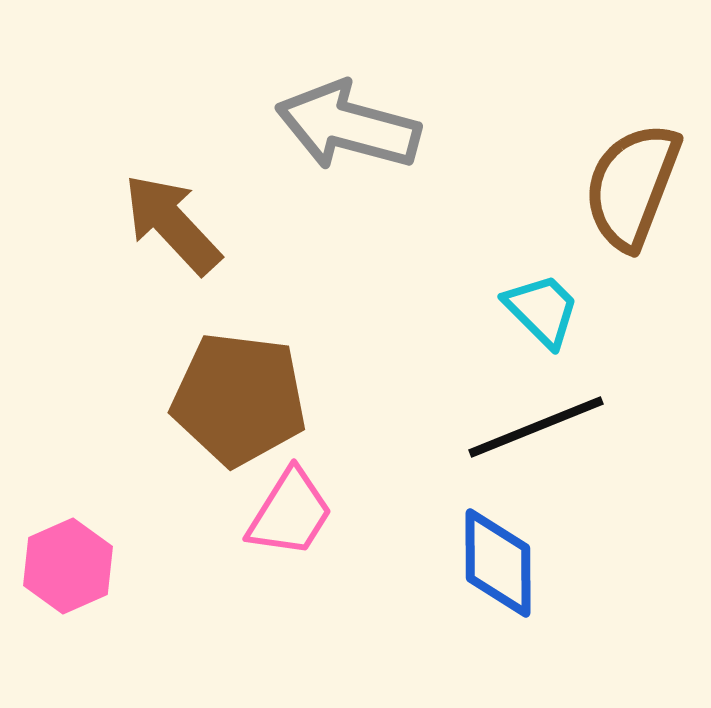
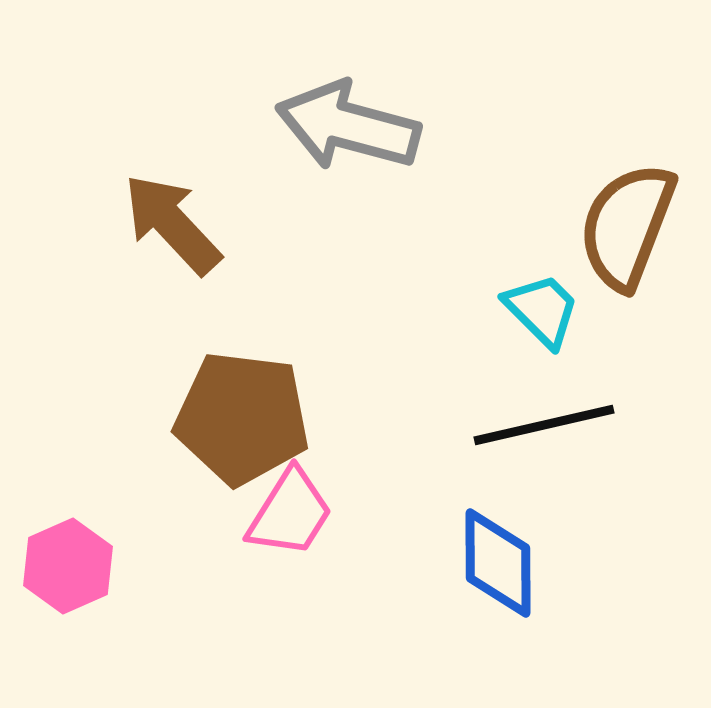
brown semicircle: moved 5 px left, 40 px down
brown pentagon: moved 3 px right, 19 px down
black line: moved 8 px right, 2 px up; rotated 9 degrees clockwise
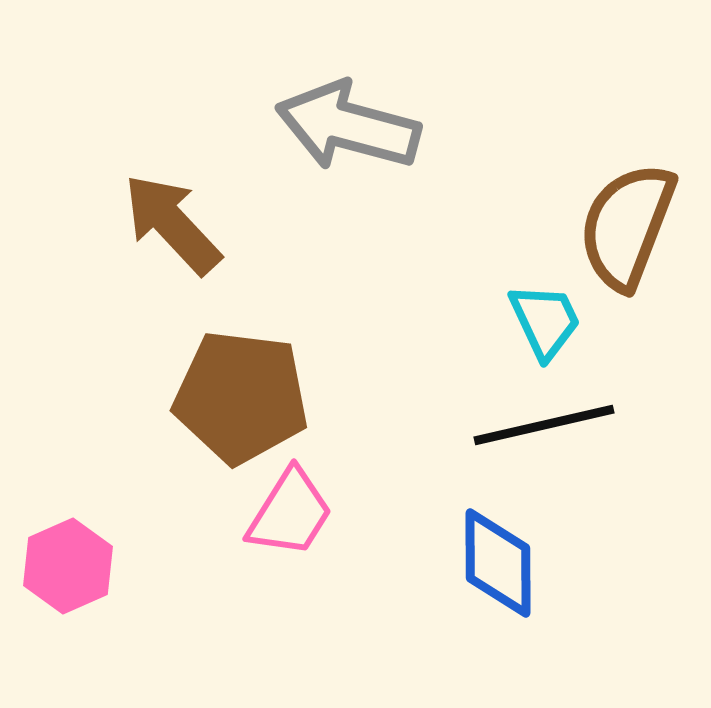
cyan trapezoid: moved 3 px right, 11 px down; rotated 20 degrees clockwise
brown pentagon: moved 1 px left, 21 px up
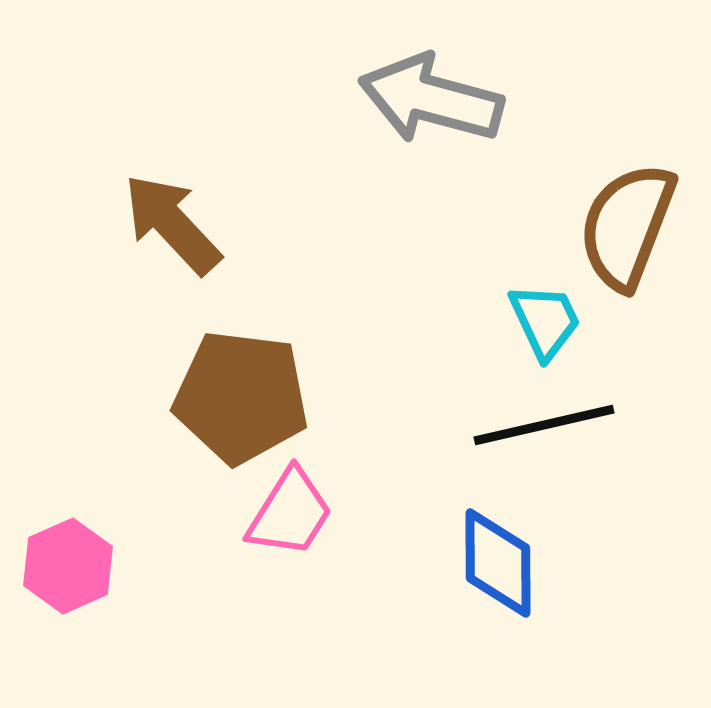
gray arrow: moved 83 px right, 27 px up
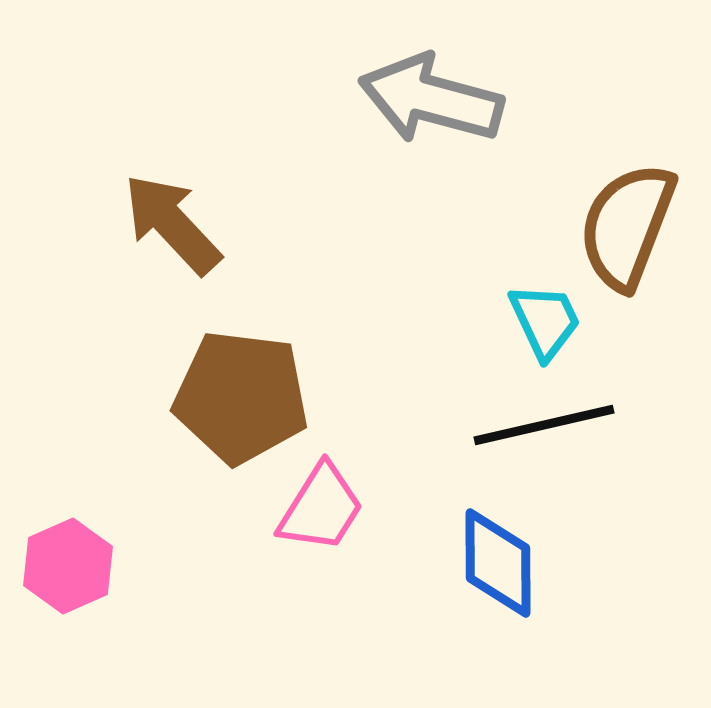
pink trapezoid: moved 31 px right, 5 px up
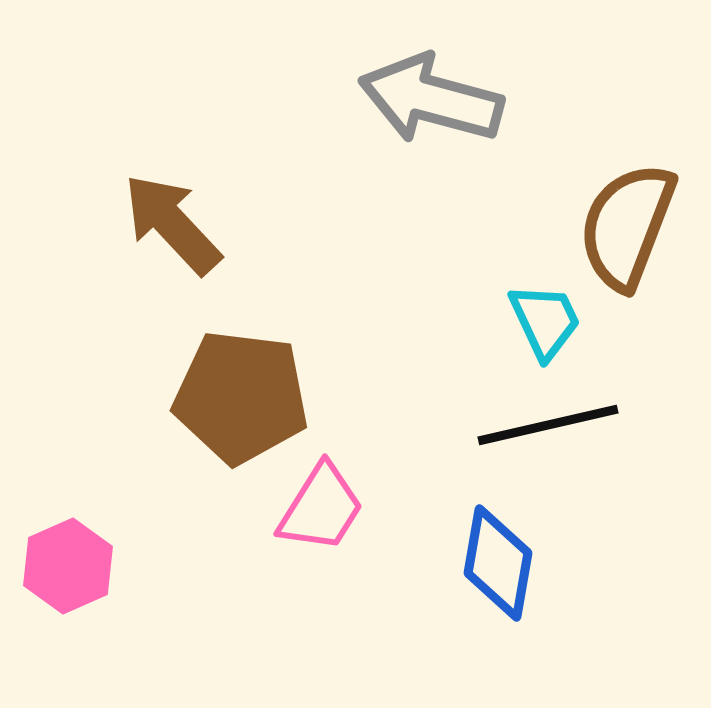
black line: moved 4 px right
blue diamond: rotated 10 degrees clockwise
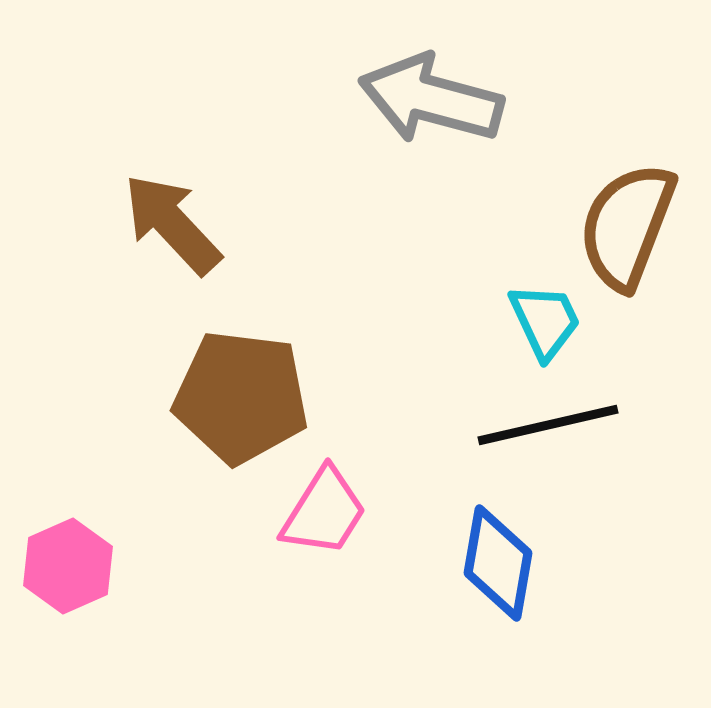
pink trapezoid: moved 3 px right, 4 px down
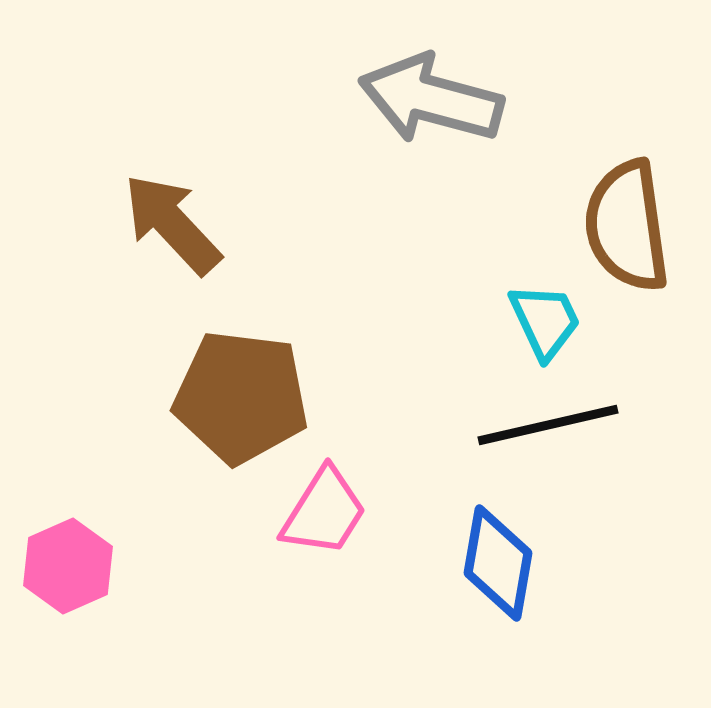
brown semicircle: rotated 29 degrees counterclockwise
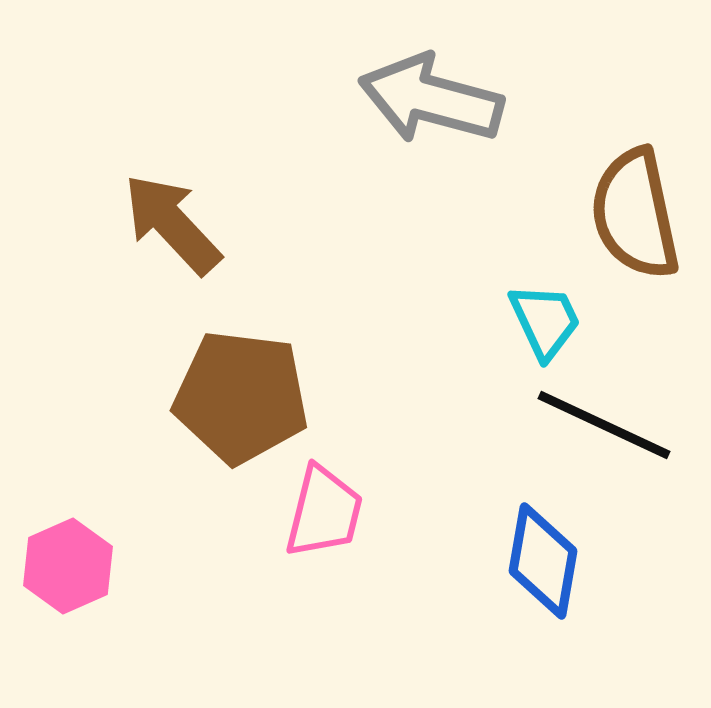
brown semicircle: moved 8 px right, 12 px up; rotated 4 degrees counterclockwise
black line: moved 56 px right; rotated 38 degrees clockwise
pink trapezoid: rotated 18 degrees counterclockwise
blue diamond: moved 45 px right, 2 px up
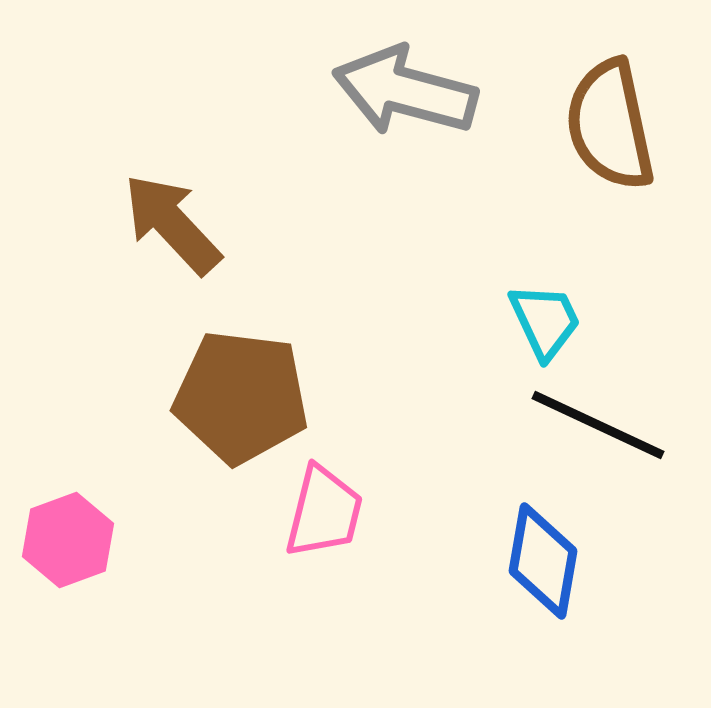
gray arrow: moved 26 px left, 8 px up
brown semicircle: moved 25 px left, 89 px up
black line: moved 6 px left
pink hexagon: moved 26 px up; rotated 4 degrees clockwise
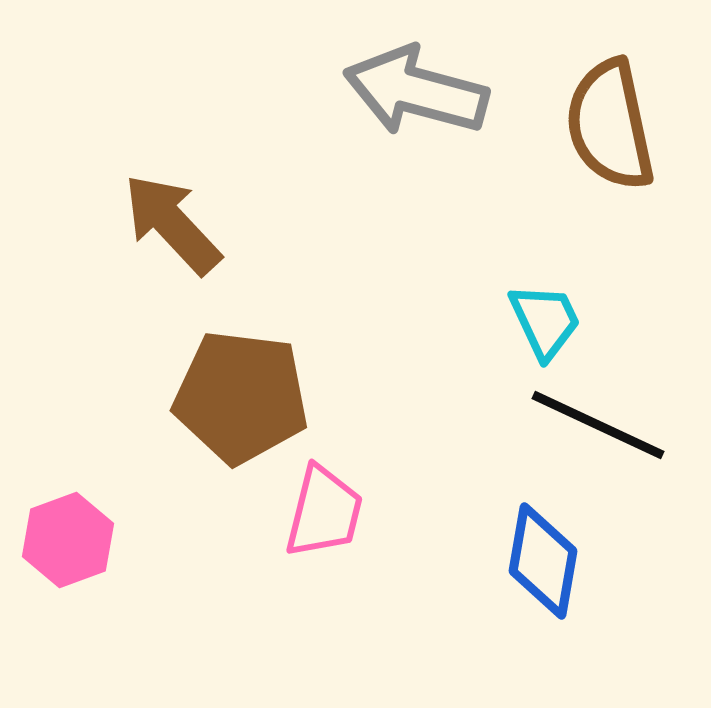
gray arrow: moved 11 px right
